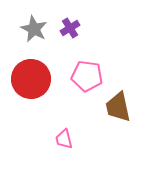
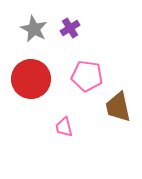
pink trapezoid: moved 12 px up
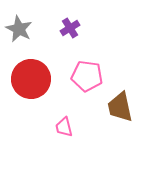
gray star: moved 15 px left
brown trapezoid: moved 2 px right
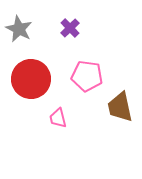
purple cross: rotated 12 degrees counterclockwise
pink trapezoid: moved 6 px left, 9 px up
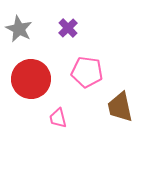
purple cross: moved 2 px left
pink pentagon: moved 4 px up
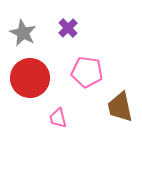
gray star: moved 4 px right, 4 px down
red circle: moved 1 px left, 1 px up
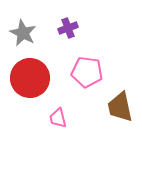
purple cross: rotated 24 degrees clockwise
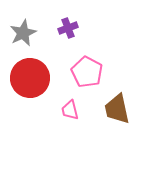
gray star: rotated 20 degrees clockwise
pink pentagon: rotated 20 degrees clockwise
brown trapezoid: moved 3 px left, 2 px down
pink trapezoid: moved 12 px right, 8 px up
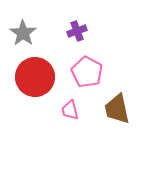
purple cross: moved 9 px right, 3 px down
gray star: rotated 12 degrees counterclockwise
red circle: moved 5 px right, 1 px up
